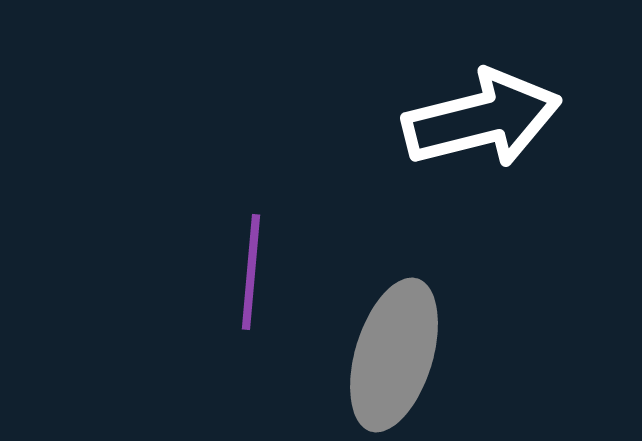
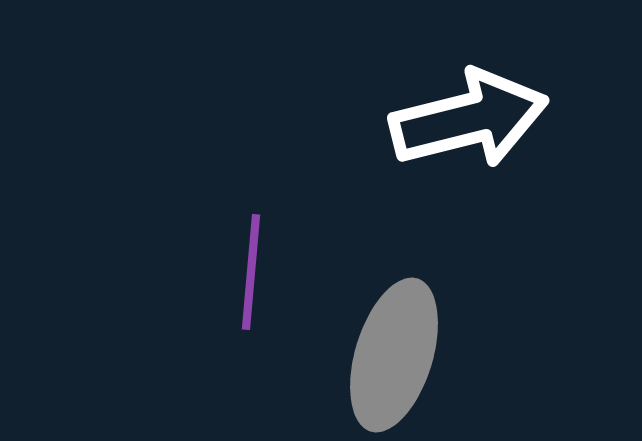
white arrow: moved 13 px left
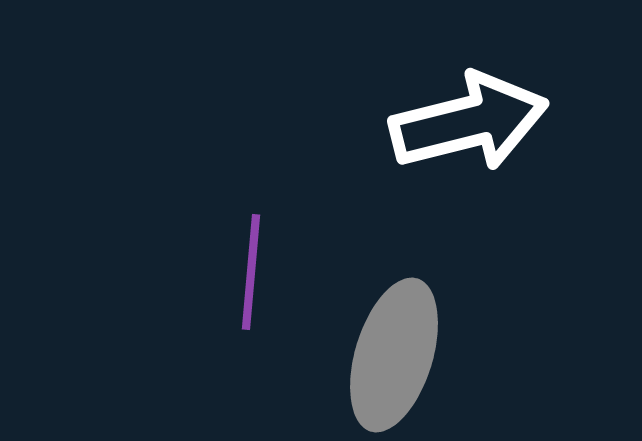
white arrow: moved 3 px down
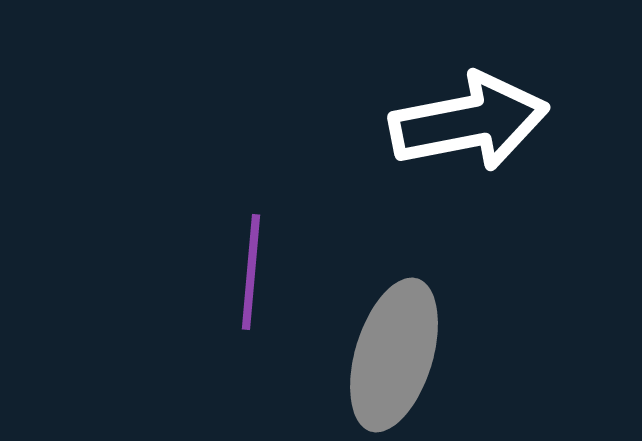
white arrow: rotated 3 degrees clockwise
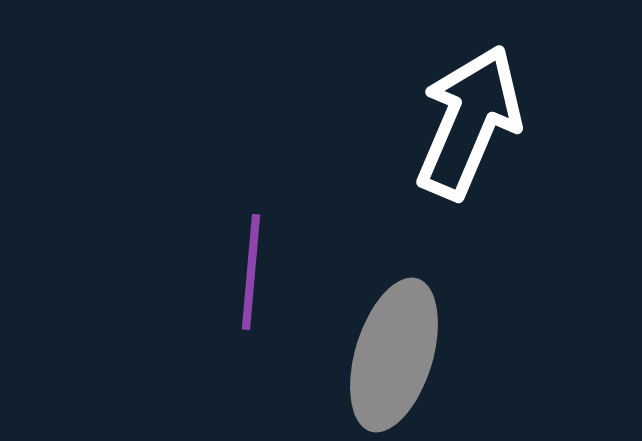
white arrow: rotated 56 degrees counterclockwise
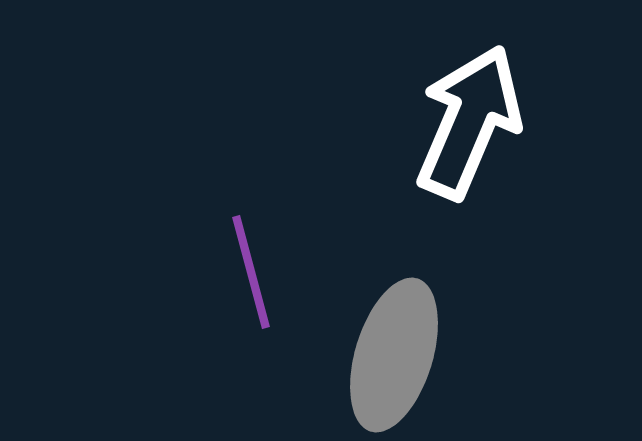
purple line: rotated 20 degrees counterclockwise
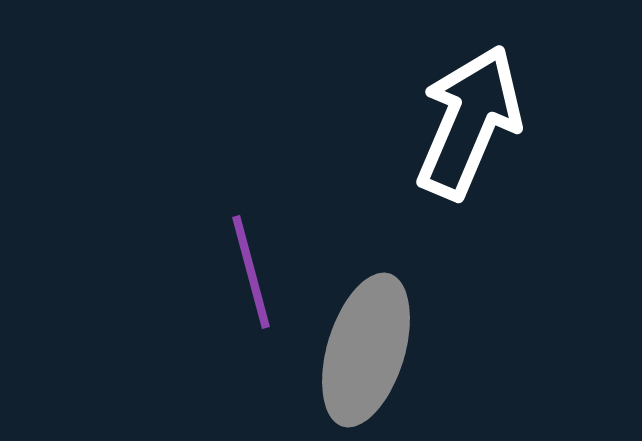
gray ellipse: moved 28 px left, 5 px up
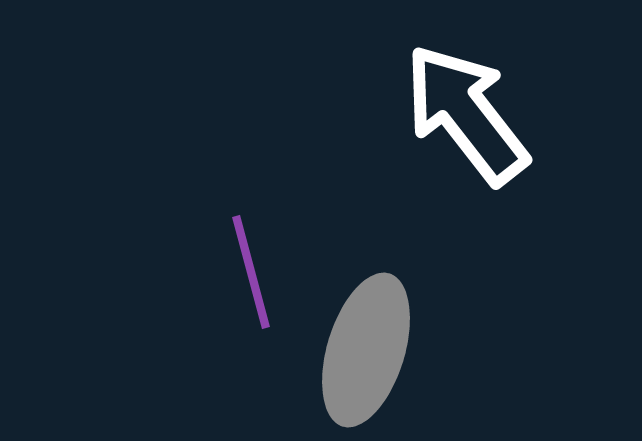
white arrow: moved 3 px left, 8 px up; rotated 61 degrees counterclockwise
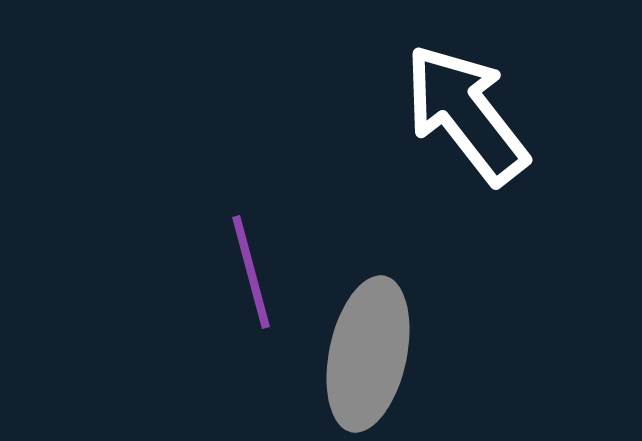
gray ellipse: moved 2 px right, 4 px down; rotated 5 degrees counterclockwise
